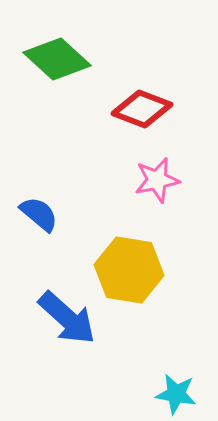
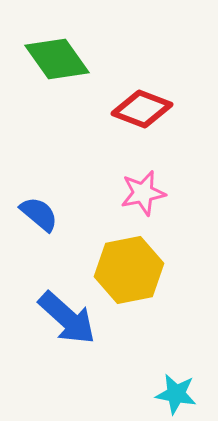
green diamond: rotated 12 degrees clockwise
pink star: moved 14 px left, 13 px down
yellow hexagon: rotated 20 degrees counterclockwise
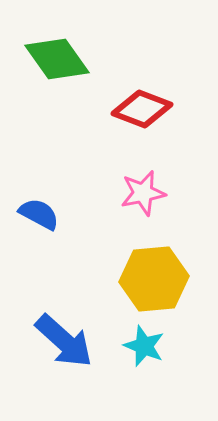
blue semicircle: rotated 12 degrees counterclockwise
yellow hexagon: moved 25 px right, 9 px down; rotated 6 degrees clockwise
blue arrow: moved 3 px left, 23 px down
cyan star: moved 32 px left, 48 px up; rotated 12 degrees clockwise
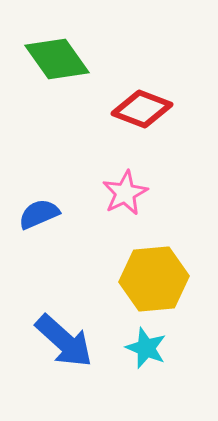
pink star: moved 18 px left; rotated 15 degrees counterclockwise
blue semicircle: rotated 51 degrees counterclockwise
cyan star: moved 2 px right, 2 px down
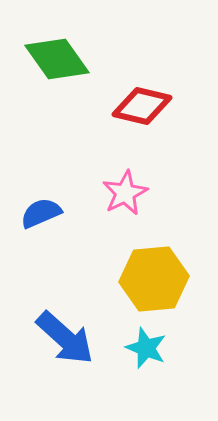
red diamond: moved 3 px up; rotated 8 degrees counterclockwise
blue semicircle: moved 2 px right, 1 px up
blue arrow: moved 1 px right, 3 px up
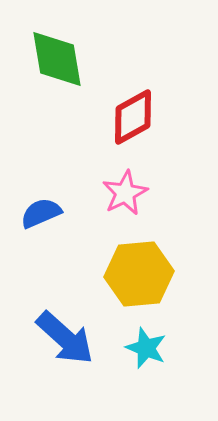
green diamond: rotated 26 degrees clockwise
red diamond: moved 9 px left, 11 px down; rotated 42 degrees counterclockwise
yellow hexagon: moved 15 px left, 5 px up
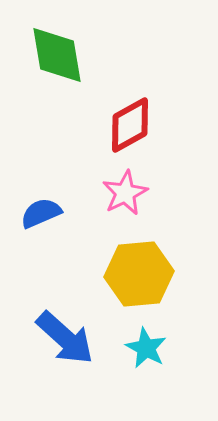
green diamond: moved 4 px up
red diamond: moved 3 px left, 8 px down
cyan star: rotated 6 degrees clockwise
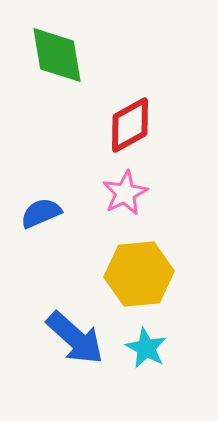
blue arrow: moved 10 px right
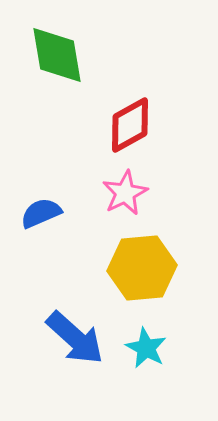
yellow hexagon: moved 3 px right, 6 px up
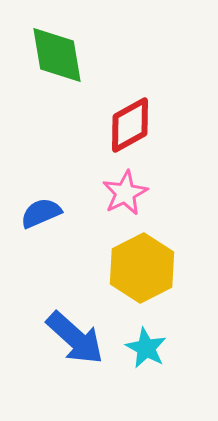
yellow hexagon: rotated 22 degrees counterclockwise
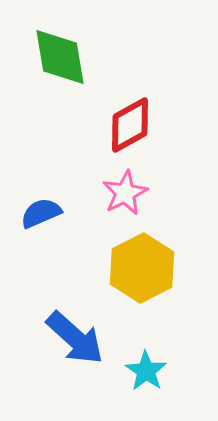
green diamond: moved 3 px right, 2 px down
cyan star: moved 23 px down; rotated 6 degrees clockwise
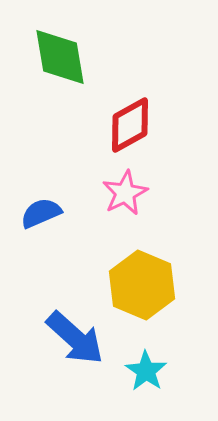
yellow hexagon: moved 17 px down; rotated 10 degrees counterclockwise
